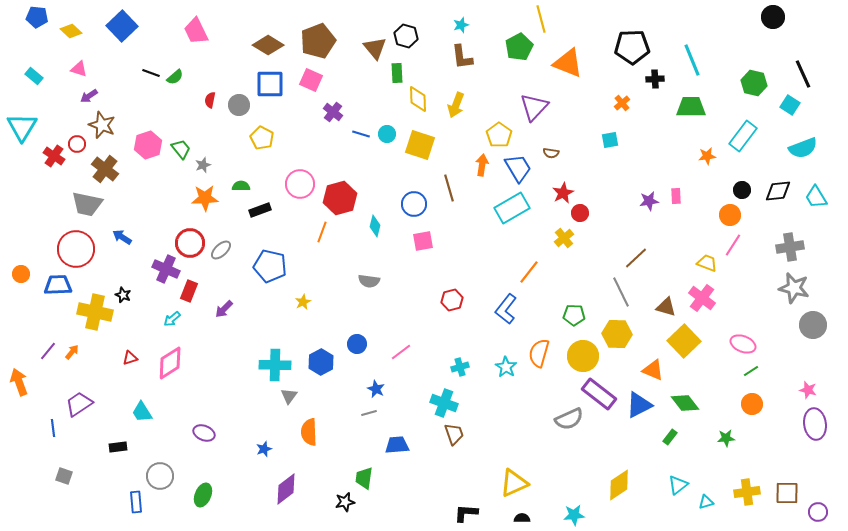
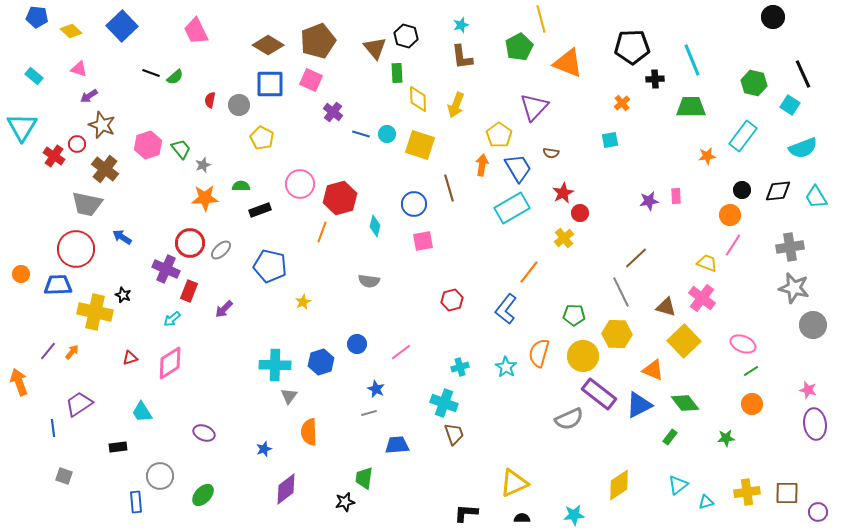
blue hexagon at (321, 362): rotated 10 degrees clockwise
green ellipse at (203, 495): rotated 20 degrees clockwise
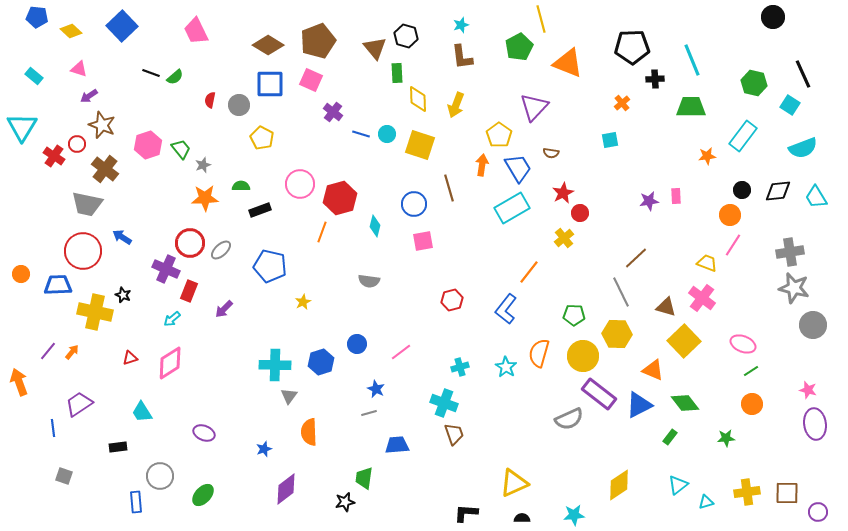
gray cross at (790, 247): moved 5 px down
red circle at (76, 249): moved 7 px right, 2 px down
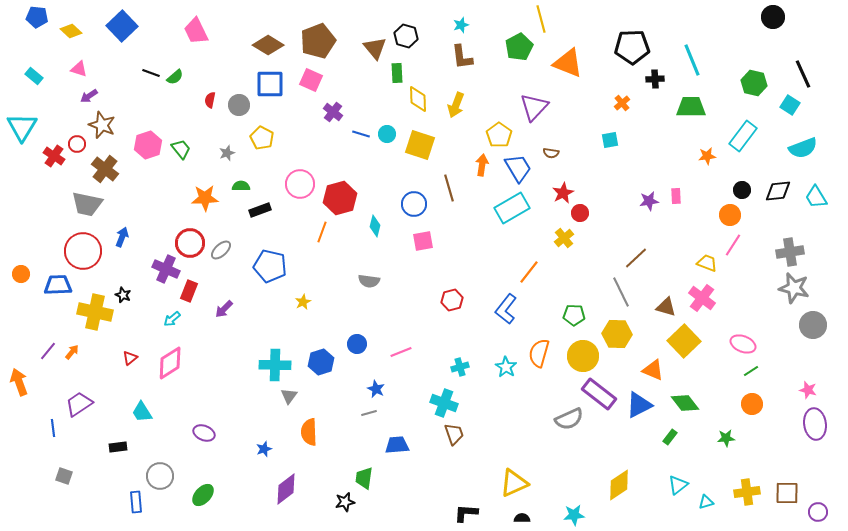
gray star at (203, 165): moved 24 px right, 12 px up
blue arrow at (122, 237): rotated 78 degrees clockwise
pink line at (401, 352): rotated 15 degrees clockwise
red triangle at (130, 358): rotated 21 degrees counterclockwise
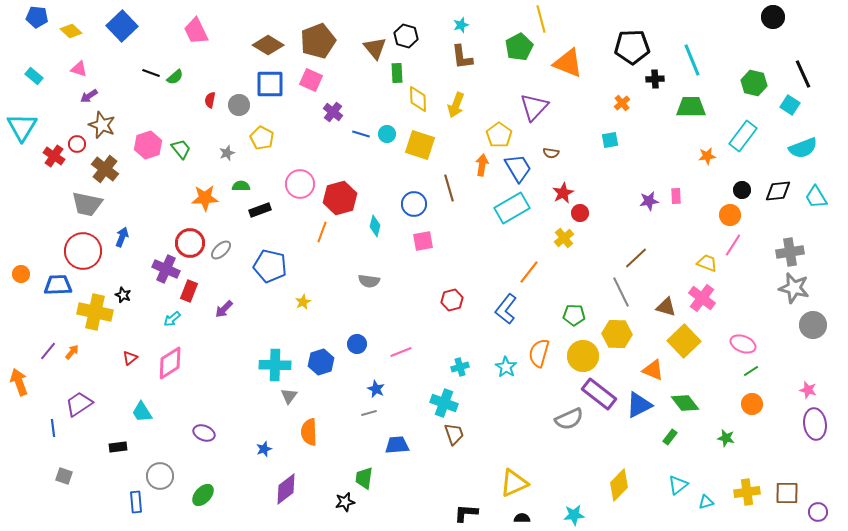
green star at (726, 438): rotated 18 degrees clockwise
yellow diamond at (619, 485): rotated 12 degrees counterclockwise
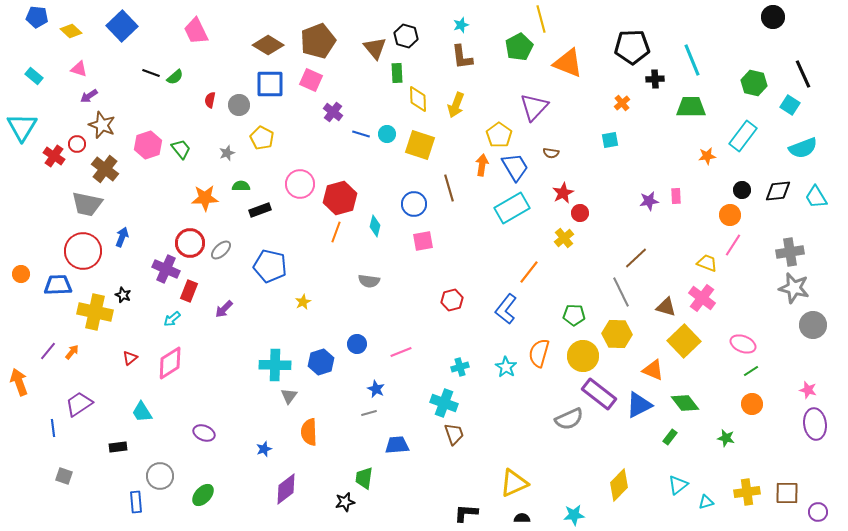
blue trapezoid at (518, 168): moved 3 px left, 1 px up
orange line at (322, 232): moved 14 px right
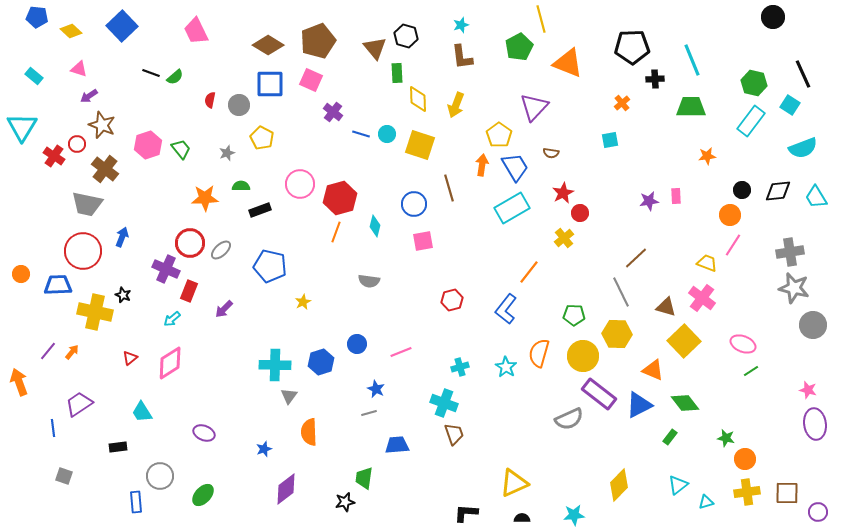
cyan rectangle at (743, 136): moved 8 px right, 15 px up
orange circle at (752, 404): moved 7 px left, 55 px down
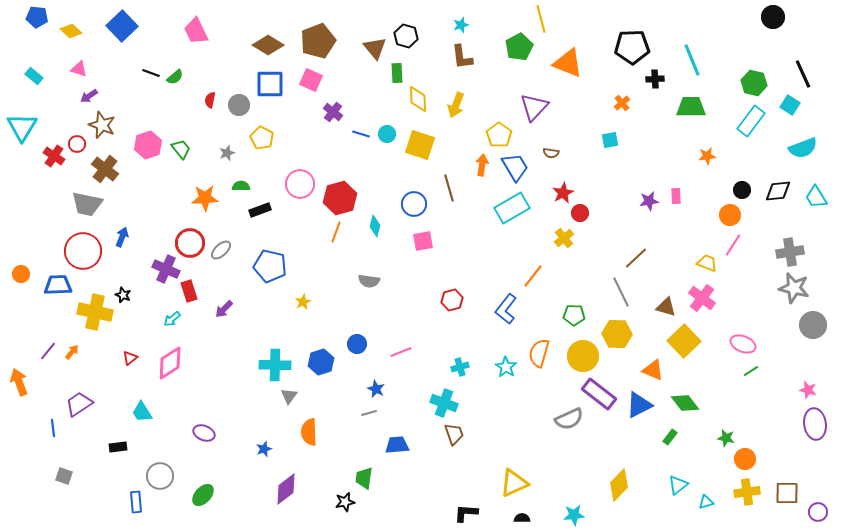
orange line at (529, 272): moved 4 px right, 4 px down
red rectangle at (189, 291): rotated 40 degrees counterclockwise
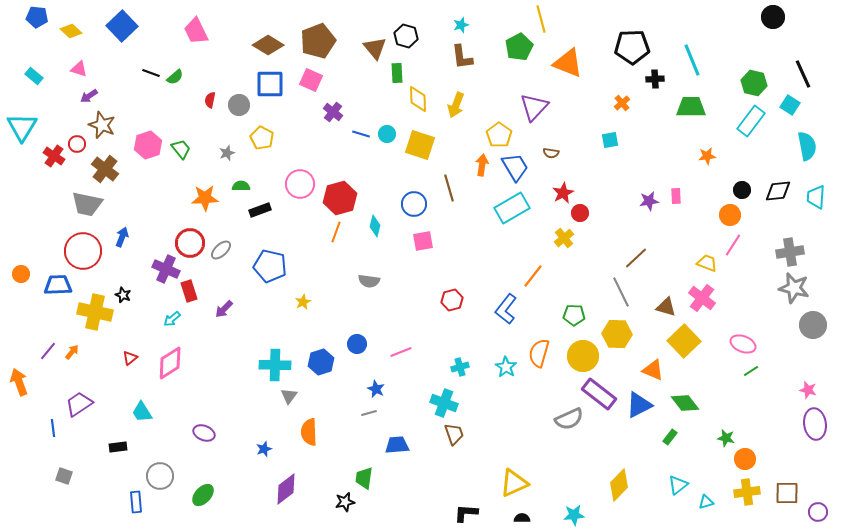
cyan semicircle at (803, 148): moved 4 px right, 2 px up; rotated 80 degrees counterclockwise
cyan trapezoid at (816, 197): rotated 35 degrees clockwise
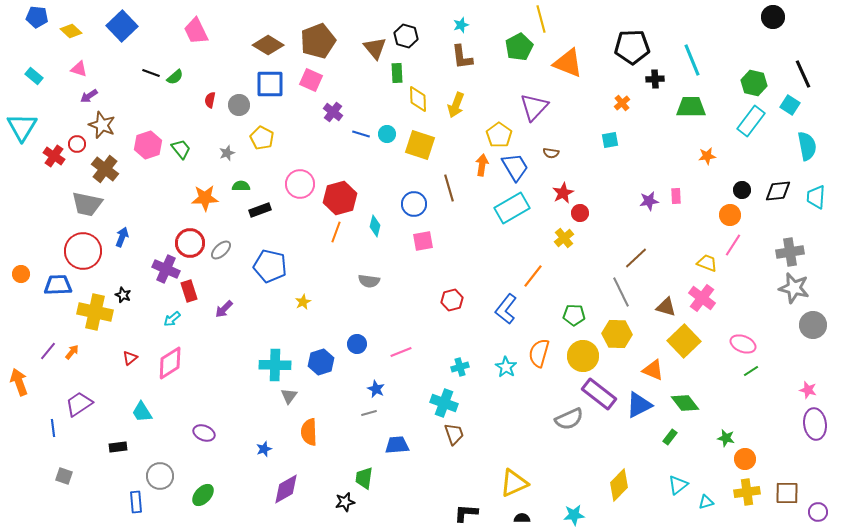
purple diamond at (286, 489): rotated 8 degrees clockwise
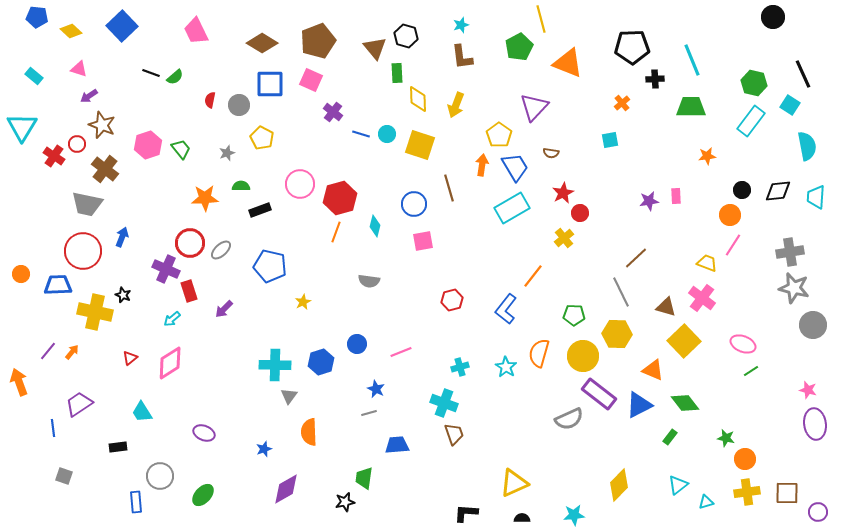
brown diamond at (268, 45): moved 6 px left, 2 px up
